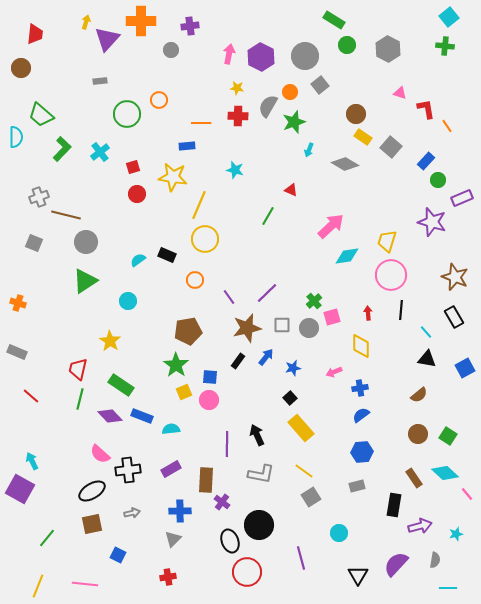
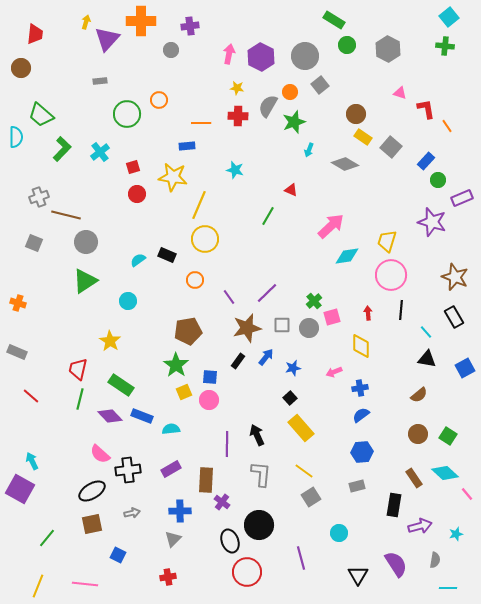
gray L-shape at (261, 474): rotated 96 degrees counterclockwise
purple semicircle at (396, 564): rotated 104 degrees clockwise
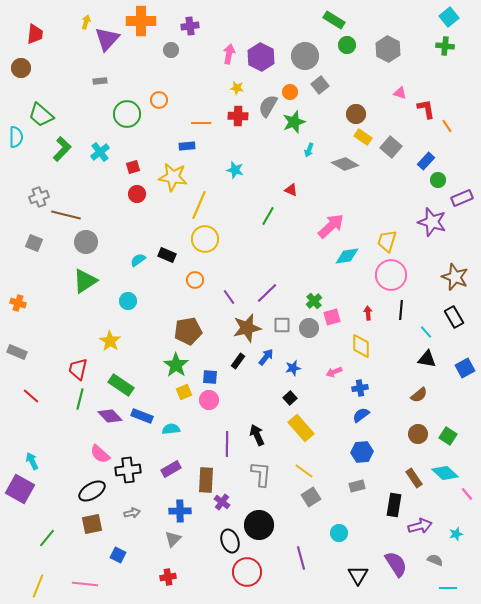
gray semicircle at (435, 560): rotated 77 degrees counterclockwise
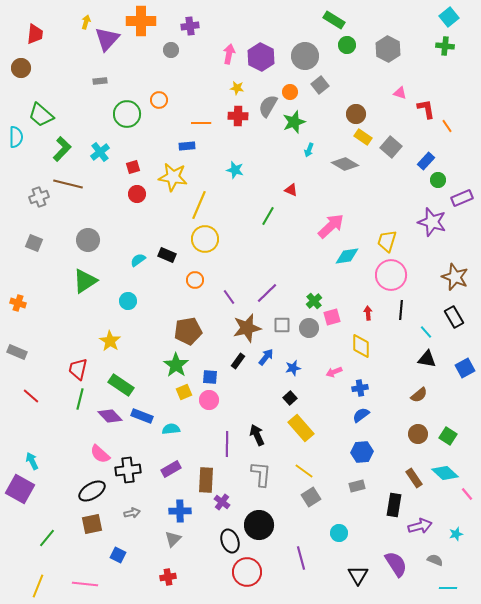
brown line at (66, 215): moved 2 px right, 31 px up
gray circle at (86, 242): moved 2 px right, 2 px up
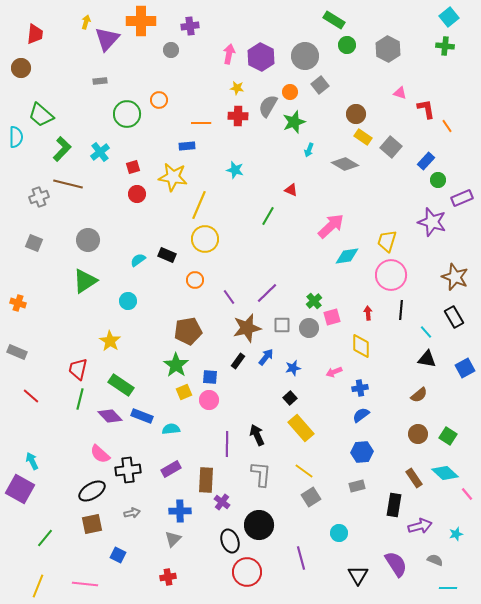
green line at (47, 538): moved 2 px left
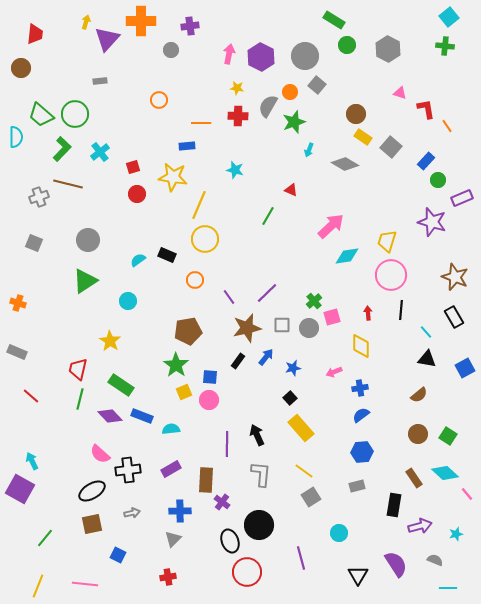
gray square at (320, 85): moved 3 px left; rotated 12 degrees counterclockwise
green circle at (127, 114): moved 52 px left
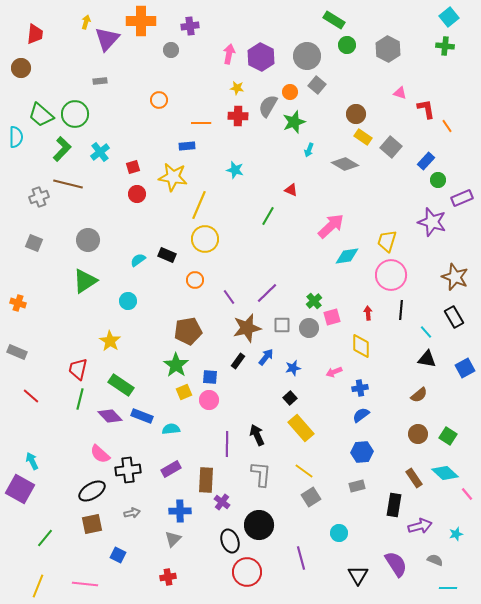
gray circle at (305, 56): moved 2 px right
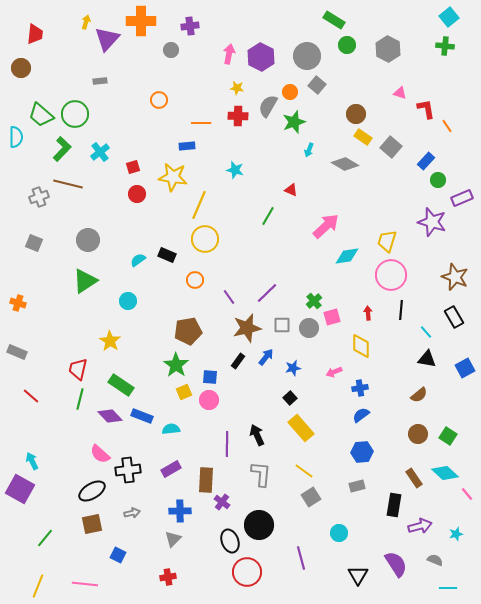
pink arrow at (331, 226): moved 5 px left
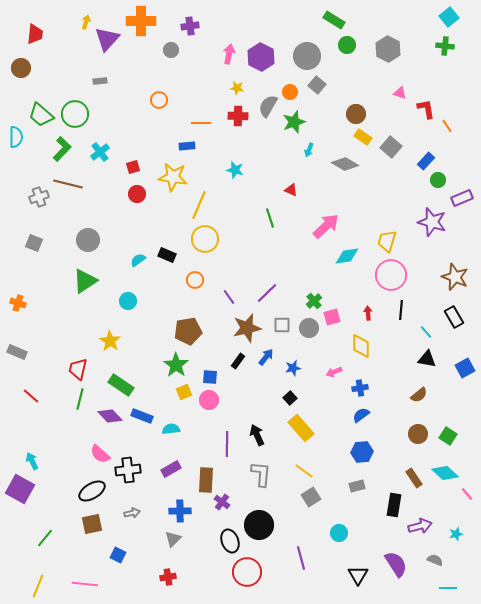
green line at (268, 216): moved 2 px right, 2 px down; rotated 48 degrees counterclockwise
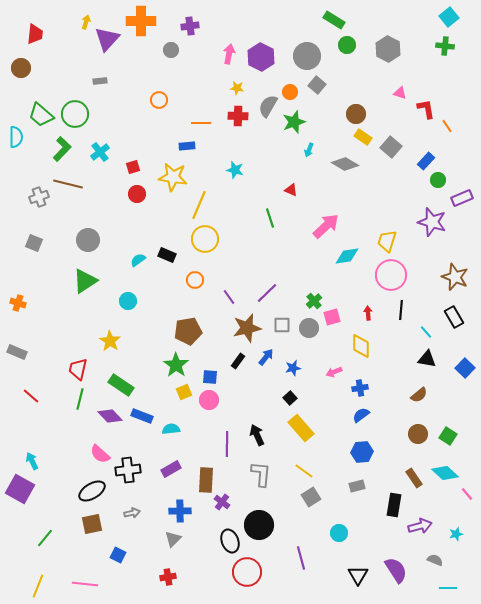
blue square at (465, 368): rotated 18 degrees counterclockwise
purple semicircle at (396, 564): moved 6 px down
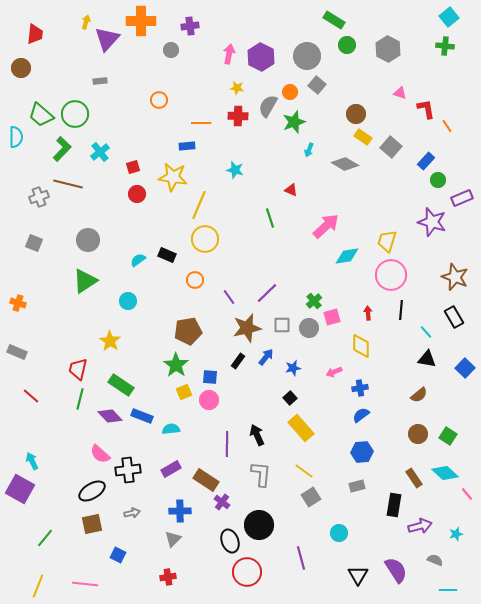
brown rectangle at (206, 480): rotated 60 degrees counterclockwise
cyan line at (448, 588): moved 2 px down
